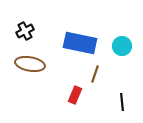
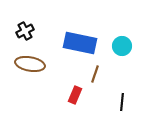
black line: rotated 12 degrees clockwise
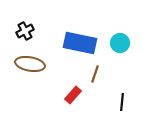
cyan circle: moved 2 px left, 3 px up
red rectangle: moved 2 px left; rotated 18 degrees clockwise
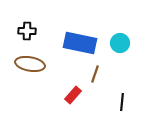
black cross: moved 2 px right; rotated 30 degrees clockwise
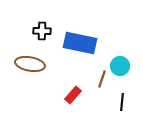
black cross: moved 15 px right
cyan circle: moved 23 px down
brown line: moved 7 px right, 5 px down
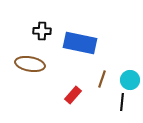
cyan circle: moved 10 px right, 14 px down
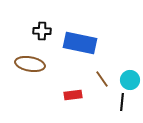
brown line: rotated 54 degrees counterclockwise
red rectangle: rotated 42 degrees clockwise
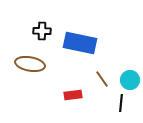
black line: moved 1 px left, 1 px down
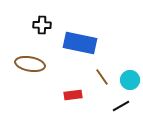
black cross: moved 6 px up
brown line: moved 2 px up
black line: moved 3 px down; rotated 54 degrees clockwise
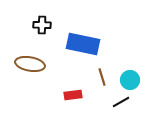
blue rectangle: moved 3 px right, 1 px down
brown line: rotated 18 degrees clockwise
black line: moved 4 px up
